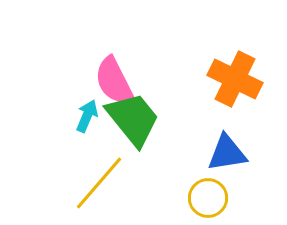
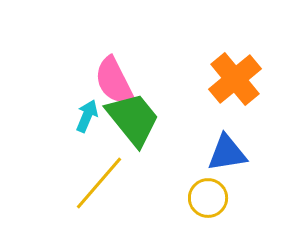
orange cross: rotated 24 degrees clockwise
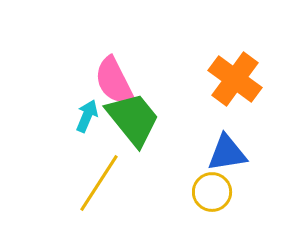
orange cross: rotated 14 degrees counterclockwise
yellow line: rotated 8 degrees counterclockwise
yellow circle: moved 4 px right, 6 px up
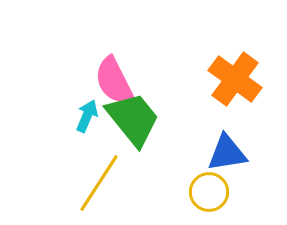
yellow circle: moved 3 px left
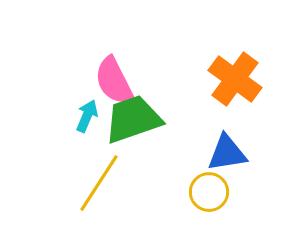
green trapezoid: rotated 70 degrees counterclockwise
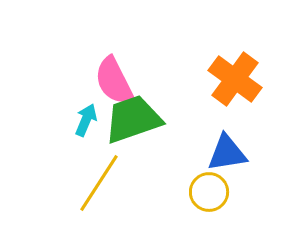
cyan arrow: moved 1 px left, 4 px down
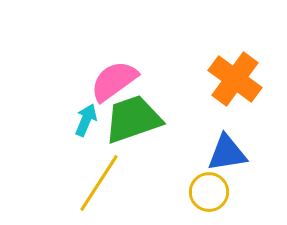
pink semicircle: rotated 81 degrees clockwise
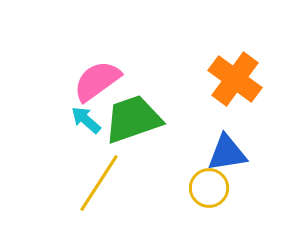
pink semicircle: moved 17 px left
cyan arrow: rotated 72 degrees counterclockwise
yellow circle: moved 4 px up
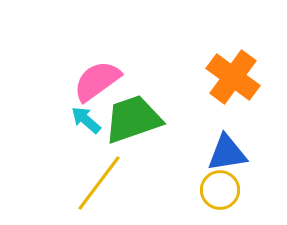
orange cross: moved 2 px left, 2 px up
yellow line: rotated 4 degrees clockwise
yellow circle: moved 11 px right, 2 px down
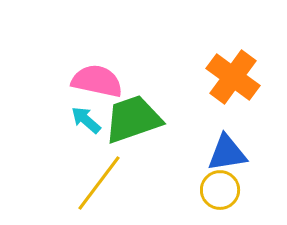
pink semicircle: rotated 48 degrees clockwise
